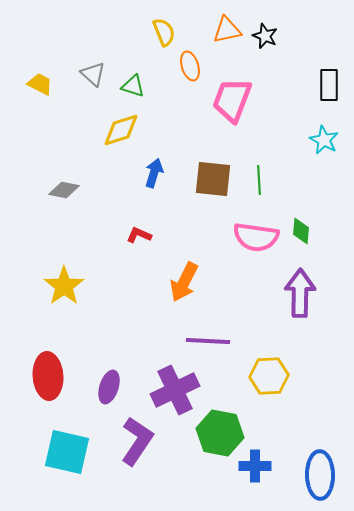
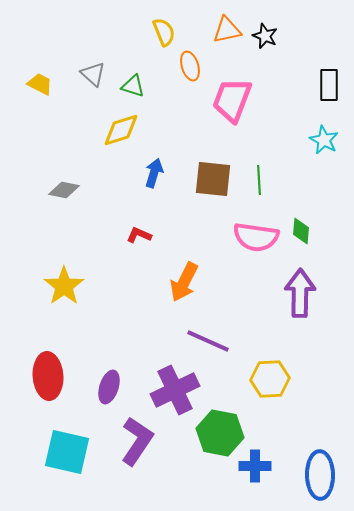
purple line: rotated 21 degrees clockwise
yellow hexagon: moved 1 px right, 3 px down
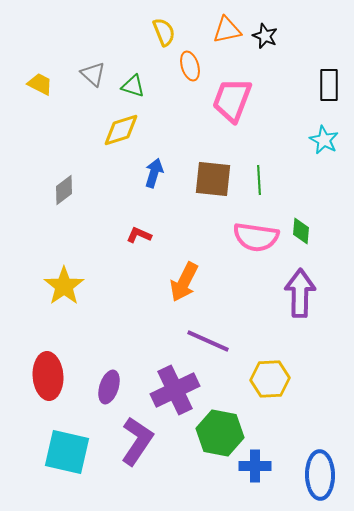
gray diamond: rotated 48 degrees counterclockwise
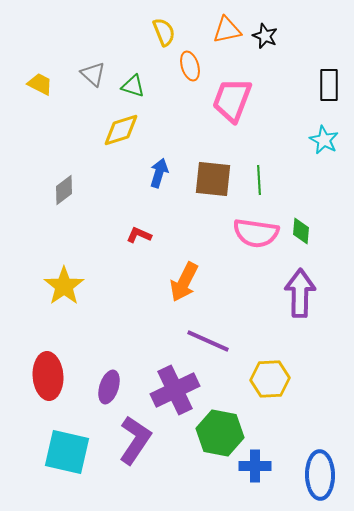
blue arrow: moved 5 px right
pink semicircle: moved 4 px up
purple L-shape: moved 2 px left, 1 px up
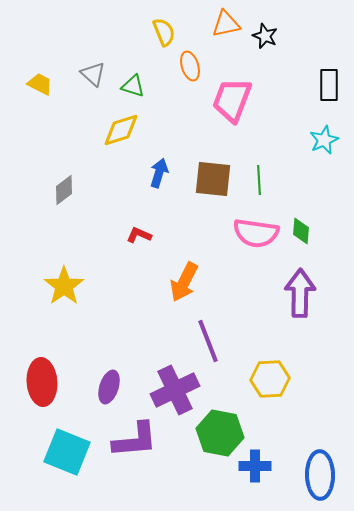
orange triangle: moved 1 px left, 6 px up
cyan star: rotated 20 degrees clockwise
purple line: rotated 45 degrees clockwise
red ellipse: moved 6 px left, 6 px down
purple L-shape: rotated 51 degrees clockwise
cyan square: rotated 9 degrees clockwise
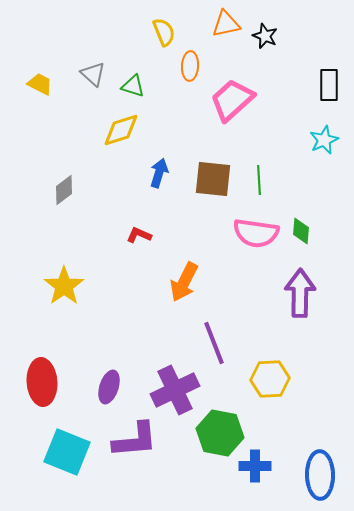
orange ellipse: rotated 20 degrees clockwise
pink trapezoid: rotated 27 degrees clockwise
purple line: moved 6 px right, 2 px down
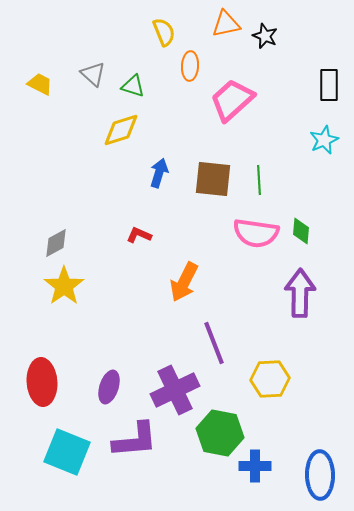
gray diamond: moved 8 px left, 53 px down; rotated 8 degrees clockwise
